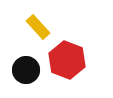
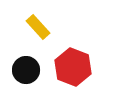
red hexagon: moved 6 px right, 7 px down
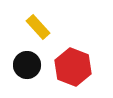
black circle: moved 1 px right, 5 px up
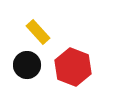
yellow rectangle: moved 5 px down
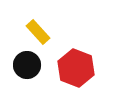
red hexagon: moved 3 px right, 1 px down
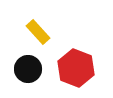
black circle: moved 1 px right, 4 px down
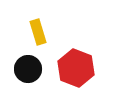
yellow rectangle: rotated 25 degrees clockwise
